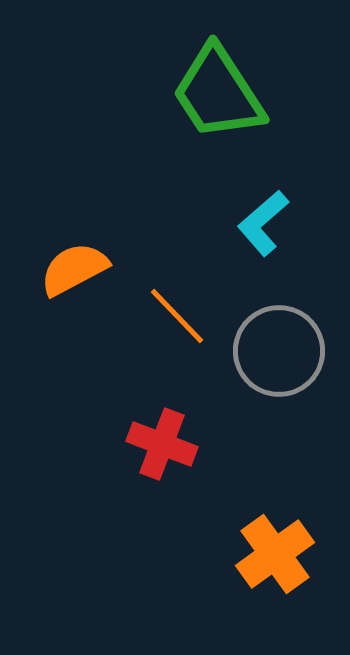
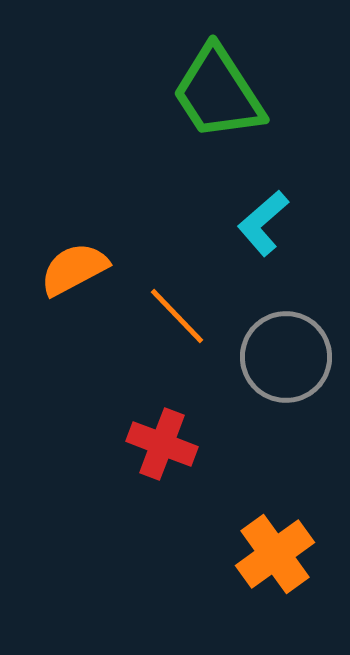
gray circle: moved 7 px right, 6 px down
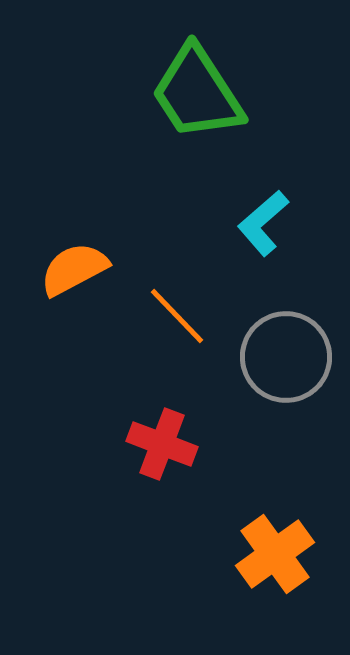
green trapezoid: moved 21 px left
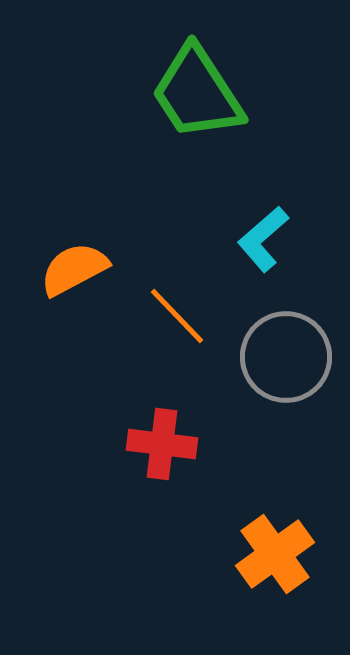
cyan L-shape: moved 16 px down
red cross: rotated 14 degrees counterclockwise
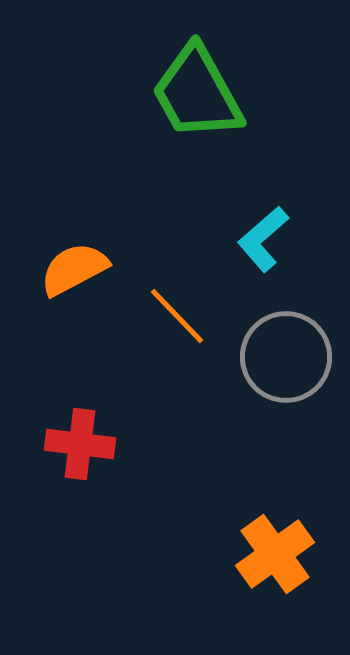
green trapezoid: rotated 4 degrees clockwise
red cross: moved 82 px left
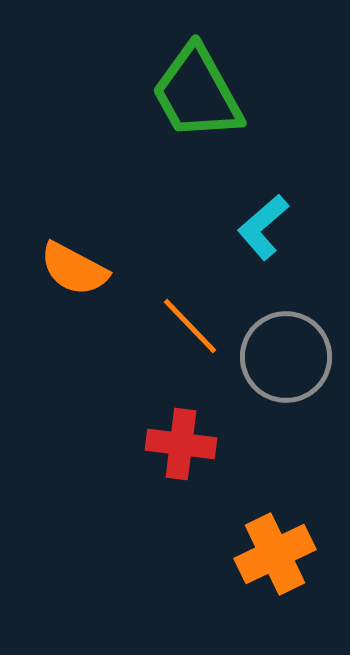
cyan L-shape: moved 12 px up
orange semicircle: rotated 124 degrees counterclockwise
orange line: moved 13 px right, 10 px down
red cross: moved 101 px right
orange cross: rotated 10 degrees clockwise
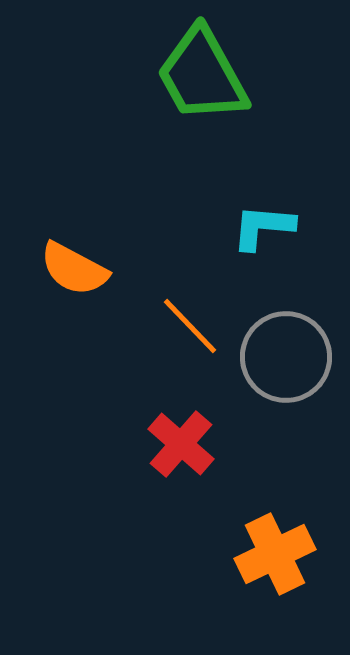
green trapezoid: moved 5 px right, 18 px up
cyan L-shape: rotated 46 degrees clockwise
red cross: rotated 34 degrees clockwise
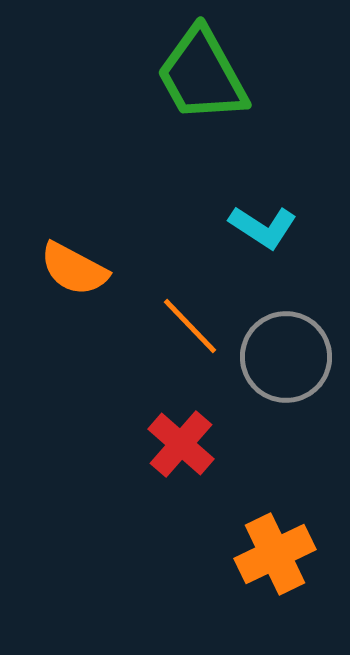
cyan L-shape: rotated 152 degrees counterclockwise
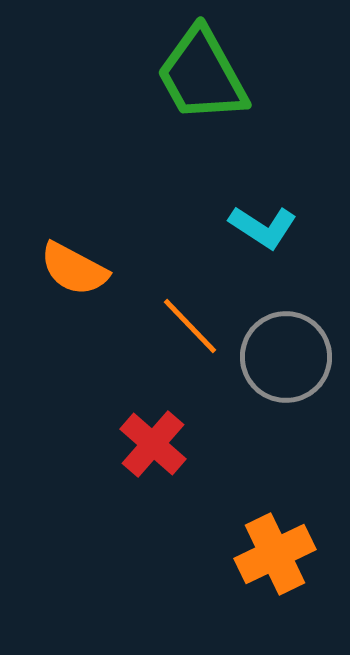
red cross: moved 28 px left
